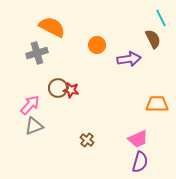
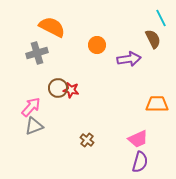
pink arrow: moved 1 px right, 2 px down
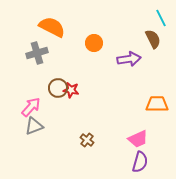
orange circle: moved 3 px left, 2 px up
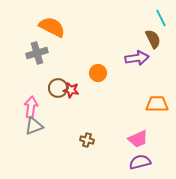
orange circle: moved 4 px right, 30 px down
purple arrow: moved 8 px right, 1 px up
pink arrow: rotated 35 degrees counterclockwise
brown cross: rotated 24 degrees counterclockwise
purple semicircle: rotated 120 degrees counterclockwise
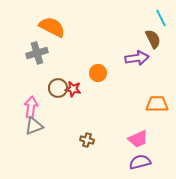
red star: moved 2 px right, 1 px up
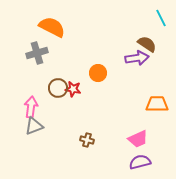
brown semicircle: moved 6 px left, 5 px down; rotated 30 degrees counterclockwise
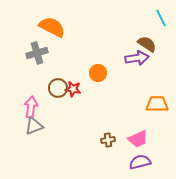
brown cross: moved 21 px right; rotated 24 degrees counterclockwise
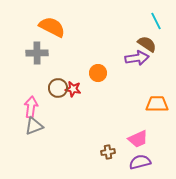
cyan line: moved 5 px left, 3 px down
gray cross: rotated 15 degrees clockwise
brown cross: moved 12 px down
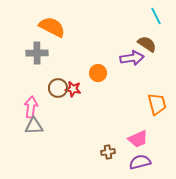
cyan line: moved 5 px up
purple arrow: moved 5 px left
orange trapezoid: rotated 75 degrees clockwise
gray triangle: rotated 18 degrees clockwise
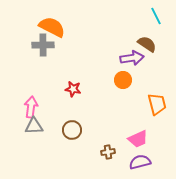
gray cross: moved 6 px right, 8 px up
orange circle: moved 25 px right, 7 px down
brown circle: moved 14 px right, 42 px down
